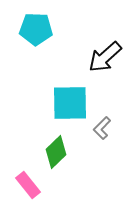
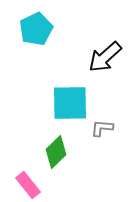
cyan pentagon: rotated 28 degrees counterclockwise
gray L-shape: rotated 50 degrees clockwise
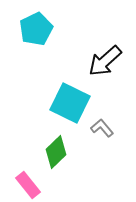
black arrow: moved 4 px down
cyan square: rotated 27 degrees clockwise
gray L-shape: rotated 45 degrees clockwise
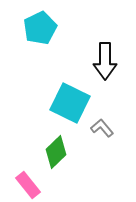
cyan pentagon: moved 4 px right, 1 px up
black arrow: rotated 48 degrees counterclockwise
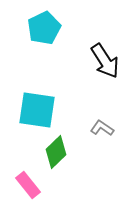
cyan pentagon: moved 4 px right
black arrow: rotated 33 degrees counterclockwise
cyan square: moved 33 px left, 7 px down; rotated 18 degrees counterclockwise
gray L-shape: rotated 15 degrees counterclockwise
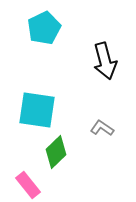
black arrow: rotated 18 degrees clockwise
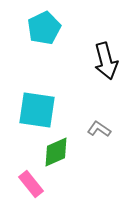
black arrow: moved 1 px right
gray L-shape: moved 3 px left, 1 px down
green diamond: rotated 20 degrees clockwise
pink rectangle: moved 3 px right, 1 px up
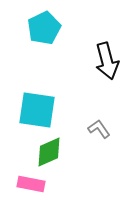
black arrow: moved 1 px right
gray L-shape: rotated 20 degrees clockwise
green diamond: moved 7 px left
pink rectangle: rotated 40 degrees counterclockwise
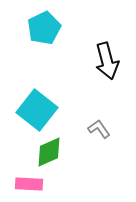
cyan square: rotated 30 degrees clockwise
pink rectangle: moved 2 px left; rotated 8 degrees counterclockwise
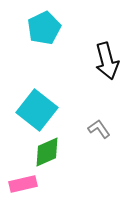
green diamond: moved 2 px left
pink rectangle: moved 6 px left; rotated 16 degrees counterclockwise
